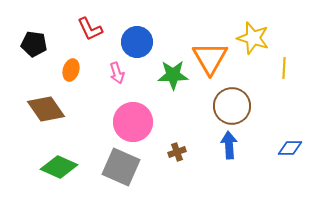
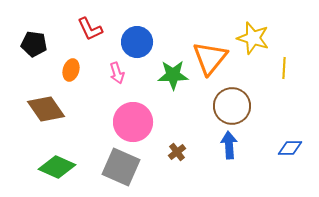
orange triangle: rotated 9 degrees clockwise
brown cross: rotated 18 degrees counterclockwise
green diamond: moved 2 px left
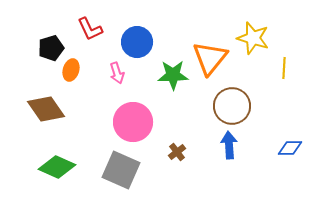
black pentagon: moved 17 px right, 4 px down; rotated 25 degrees counterclockwise
gray square: moved 3 px down
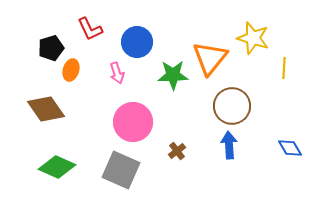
blue diamond: rotated 60 degrees clockwise
brown cross: moved 1 px up
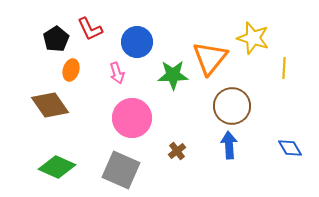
black pentagon: moved 5 px right, 9 px up; rotated 15 degrees counterclockwise
brown diamond: moved 4 px right, 4 px up
pink circle: moved 1 px left, 4 px up
